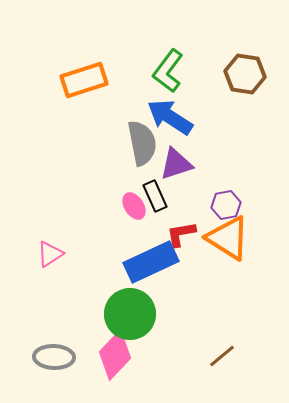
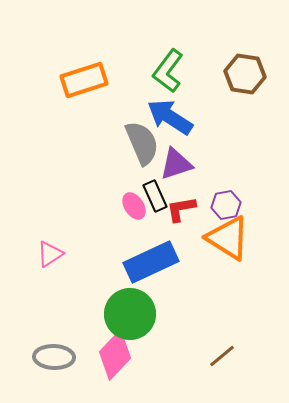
gray semicircle: rotated 12 degrees counterclockwise
red L-shape: moved 25 px up
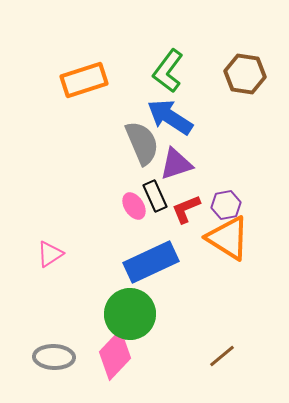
red L-shape: moved 5 px right; rotated 12 degrees counterclockwise
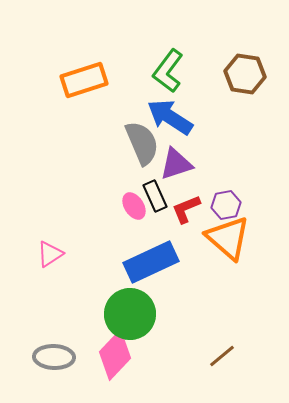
orange triangle: rotated 9 degrees clockwise
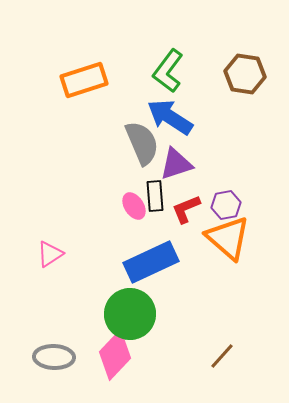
black rectangle: rotated 20 degrees clockwise
brown line: rotated 8 degrees counterclockwise
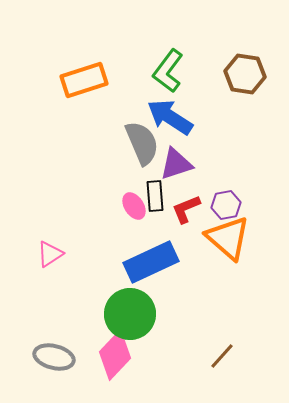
gray ellipse: rotated 12 degrees clockwise
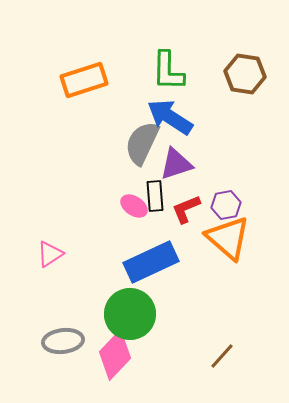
green L-shape: rotated 36 degrees counterclockwise
gray semicircle: rotated 132 degrees counterclockwise
pink ellipse: rotated 24 degrees counterclockwise
gray ellipse: moved 9 px right, 16 px up; rotated 21 degrees counterclockwise
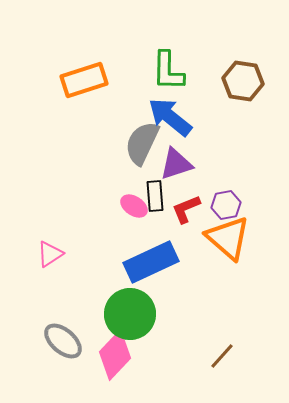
brown hexagon: moved 2 px left, 7 px down
blue arrow: rotated 6 degrees clockwise
gray ellipse: rotated 48 degrees clockwise
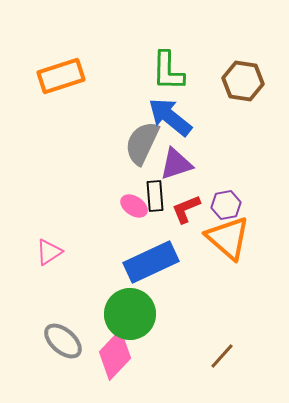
orange rectangle: moved 23 px left, 4 px up
pink triangle: moved 1 px left, 2 px up
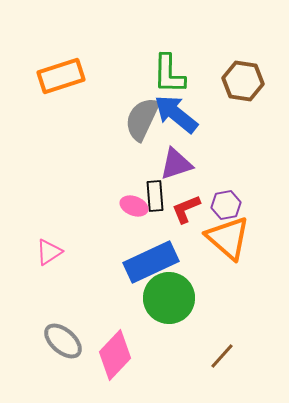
green L-shape: moved 1 px right, 3 px down
blue arrow: moved 6 px right, 3 px up
gray semicircle: moved 24 px up
pink ellipse: rotated 12 degrees counterclockwise
green circle: moved 39 px right, 16 px up
